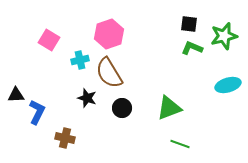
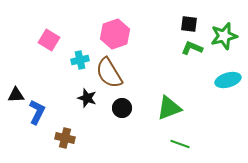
pink hexagon: moved 6 px right
cyan ellipse: moved 5 px up
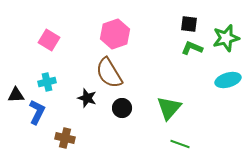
green star: moved 2 px right, 2 px down
cyan cross: moved 33 px left, 22 px down
green triangle: rotated 28 degrees counterclockwise
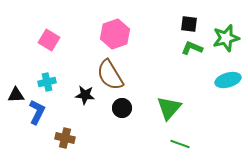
brown semicircle: moved 1 px right, 2 px down
black star: moved 2 px left, 3 px up; rotated 12 degrees counterclockwise
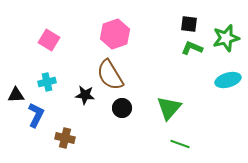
blue L-shape: moved 1 px left, 3 px down
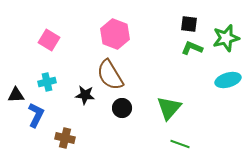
pink hexagon: rotated 20 degrees counterclockwise
